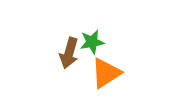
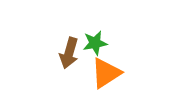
green star: moved 3 px right, 1 px down
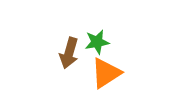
green star: moved 2 px right, 1 px up
